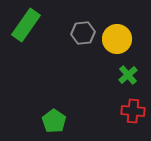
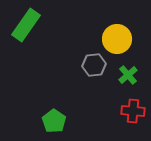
gray hexagon: moved 11 px right, 32 px down
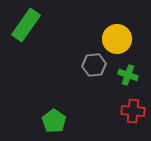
green cross: rotated 30 degrees counterclockwise
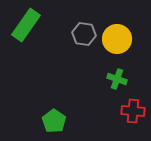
gray hexagon: moved 10 px left, 31 px up; rotated 15 degrees clockwise
green cross: moved 11 px left, 4 px down
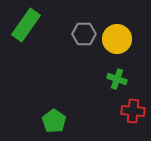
gray hexagon: rotated 10 degrees counterclockwise
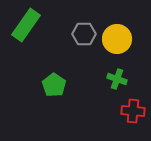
green pentagon: moved 36 px up
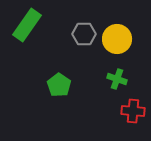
green rectangle: moved 1 px right
green pentagon: moved 5 px right
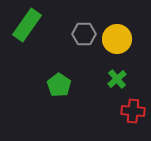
green cross: rotated 30 degrees clockwise
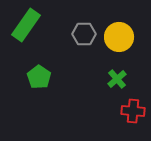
green rectangle: moved 1 px left
yellow circle: moved 2 px right, 2 px up
green pentagon: moved 20 px left, 8 px up
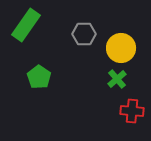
yellow circle: moved 2 px right, 11 px down
red cross: moved 1 px left
